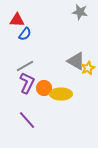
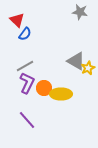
red triangle: rotated 42 degrees clockwise
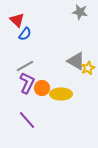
orange circle: moved 2 px left
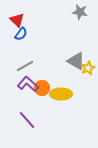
blue semicircle: moved 4 px left
purple L-shape: moved 1 px right, 1 px down; rotated 75 degrees counterclockwise
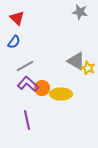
red triangle: moved 2 px up
blue semicircle: moved 7 px left, 8 px down
yellow star: rotated 24 degrees counterclockwise
purple line: rotated 30 degrees clockwise
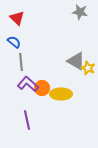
blue semicircle: rotated 88 degrees counterclockwise
gray line: moved 4 px left, 4 px up; rotated 66 degrees counterclockwise
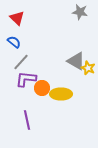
gray line: rotated 48 degrees clockwise
purple L-shape: moved 2 px left, 5 px up; rotated 35 degrees counterclockwise
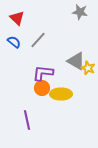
gray line: moved 17 px right, 22 px up
purple L-shape: moved 17 px right, 6 px up
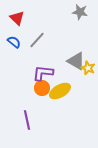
gray line: moved 1 px left
yellow ellipse: moved 1 px left, 3 px up; rotated 30 degrees counterclockwise
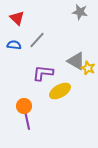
blue semicircle: moved 3 px down; rotated 32 degrees counterclockwise
orange circle: moved 18 px left, 18 px down
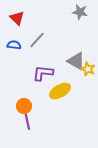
yellow star: moved 1 px down
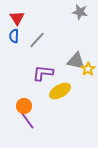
red triangle: rotated 14 degrees clockwise
blue semicircle: moved 9 px up; rotated 96 degrees counterclockwise
gray triangle: rotated 18 degrees counterclockwise
yellow star: rotated 16 degrees clockwise
purple line: rotated 24 degrees counterclockwise
